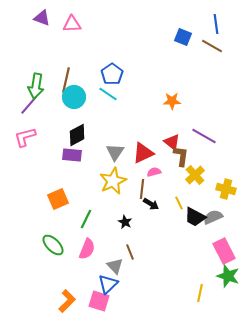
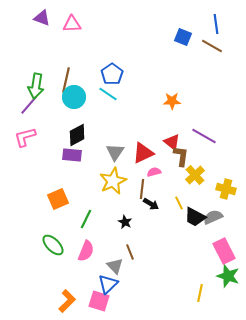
pink semicircle at (87, 249): moved 1 px left, 2 px down
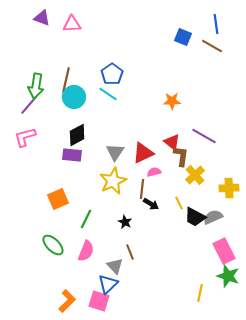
yellow cross at (226, 189): moved 3 px right, 1 px up; rotated 18 degrees counterclockwise
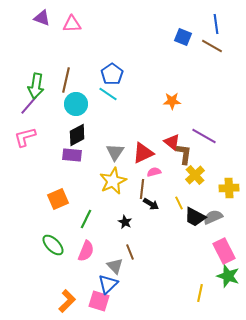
cyan circle at (74, 97): moved 2 px right, 7 px down
brown L-shape at (181, 156): moved 3 px right, 2 px up
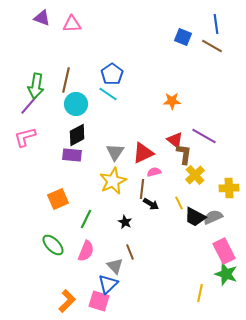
red triangle at (172, 142): moved 3 px right, 2 px up
green star at (228, 276): moved 2 px left, 2 px up
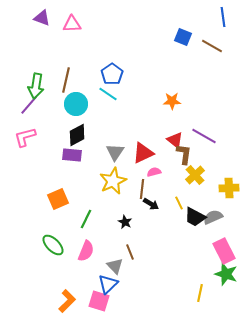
blue line at (216, 24): moved 7 px right, 7 px up
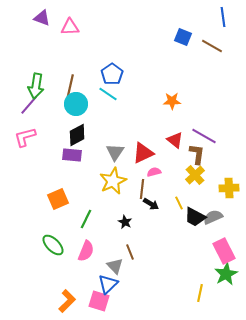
pink triangle at (72, 24): moved 2 px left, 3 px down
brown line at (66, 80): moved 4 px right, 7 px down
brown L-shape at (184, 154): moved 13 px right
green star at (226, 274): rotated 25 degrees clockwise
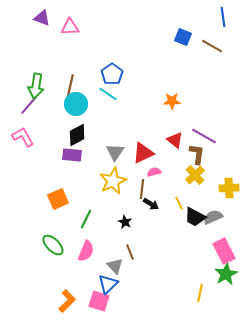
pink L-shape at (25, 137): moved 2 px left; rotated 75 degrees clockwise
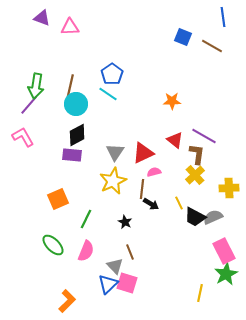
pink square at (99, 301): moved 28 px right, 18 px up
